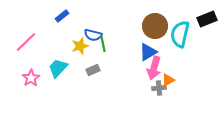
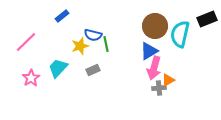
green line: moved 3 px right
blue triangle: moved 1 px right, 1 px up
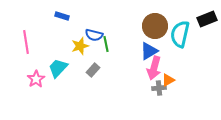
blue rectangle: rotated 56 degrees clockwise
blue semicircle: moved 1 px right
pink line: rotated 55 degrees counterclockwise
gray rectangle: rotated 24 degrees counterclockwise
pink star: moved 5 px right, 1 px down
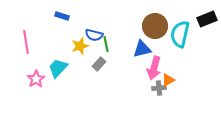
blue triangle: moved 7 px left, 2 px up; rotated 18 degrees clockwise
gray rectangle: moved 6 px right, 6 px up
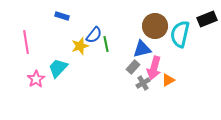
blue semicircle: rotated 66 degrees counterclockwise
gray rectangle: moved 34 px right, 3 px down
gray cross: moved 16 px left, 5 px up; rotated 24 degrees counterclockwise
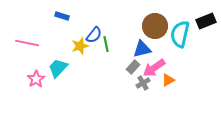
black rectangle: moved 1 px left, 2 px down
pink line: moved 1 px right, 1 px down; rotated 70 degrees counterclockwise
pink arrow: rotated 40 degrees clockwise
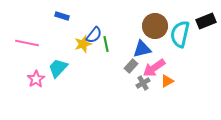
yellow star: moved 3 px right, 2 px up
gray rectangle: moved 2 px left, 1 px up
orange triangle: moved 1 px left, 1 px down
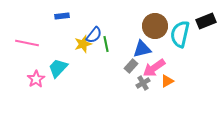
blue rectangle: rotated 24 degrees counterclockwise
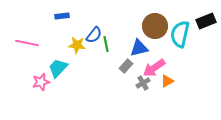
yellow star: moved 6 px left, 1 px down; rotated 24 degrees clockwise
blue triangle: moved 3 px left, 1 px up
gray rectangle: moved 5 px left
pink star: moved 5 px right, 3 px down; rotated 18 degrees clockwise
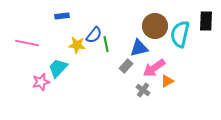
black rectangle: rotated 66 degrees counterclockwise
gray cross: moved 7 px down; rotated 24 degrees counterclockwise
